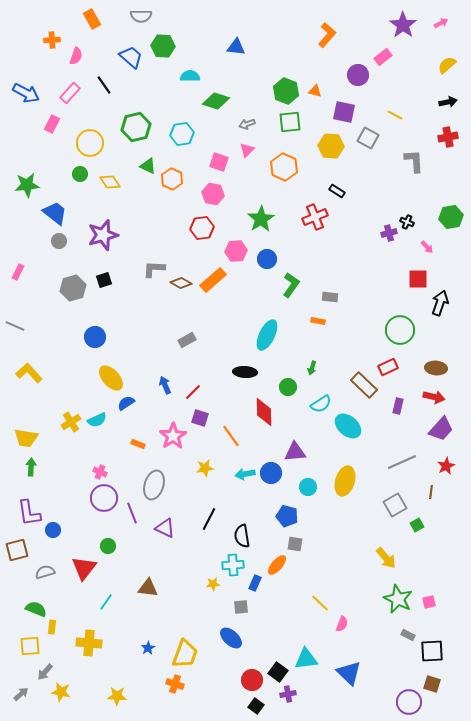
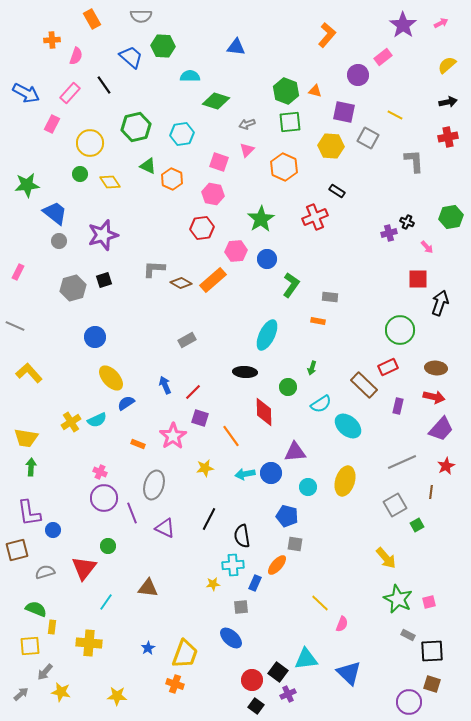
purple cross at (288, 694): rotated 14 degrees counterclockwise
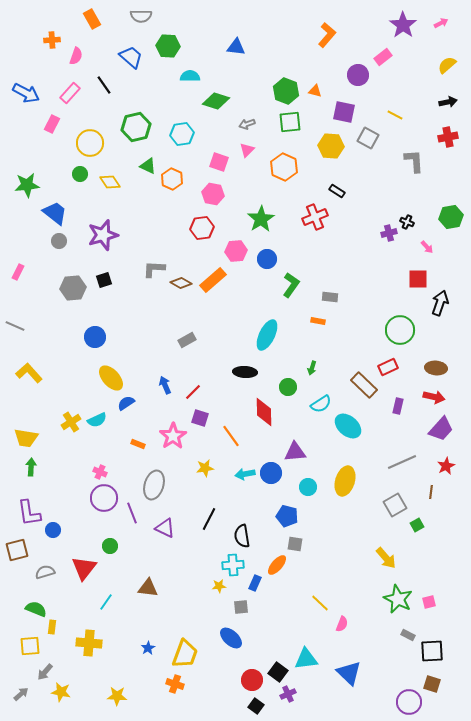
green hexagon at (163, 46): moved 5 px right
gray hexagon at (73, 288): rotated 10 degrees clockwise
green circle at (108, 546): moved 2 px right
yellow star at (213, 584): moved 6 px right, 2 px down
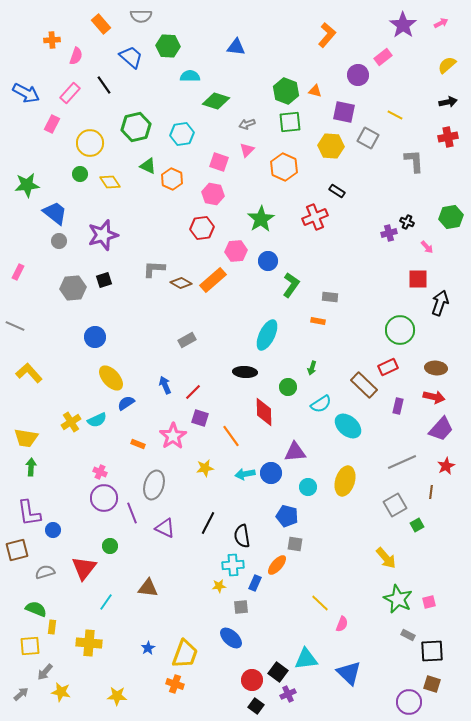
orange rectangle at (92, 19): moved 9 px right, 5 px down; rotated 12 degrees counterclockwise
blue circle at (267, 259): moved 1 px right, 2 px down
black line at (209, 519): moved 1 px left, 4 px down
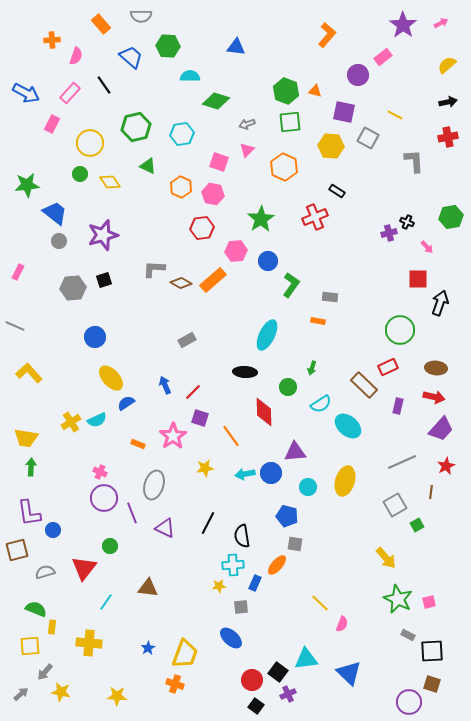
orange hexagon at (172, 179): moved 9 px right, 8 px down
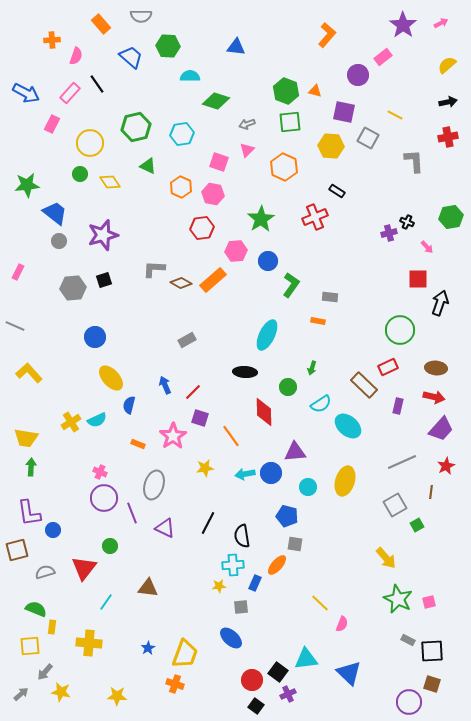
black line at (104, 85): moved 7 px left, 1 px up
blue semicircle at (126, 403): moved 3 px right, 2 px down; rotated 42 degrees counterclockwise
gray rectangle at (408, 635): moved 5 px down
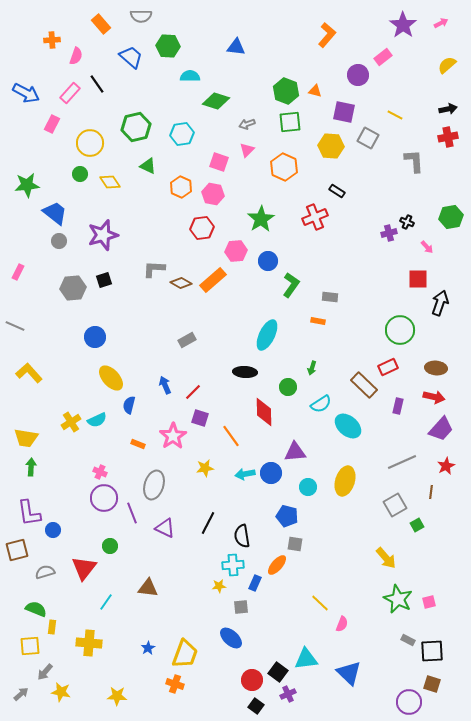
black arrow at (448, 102): moved 7 px down
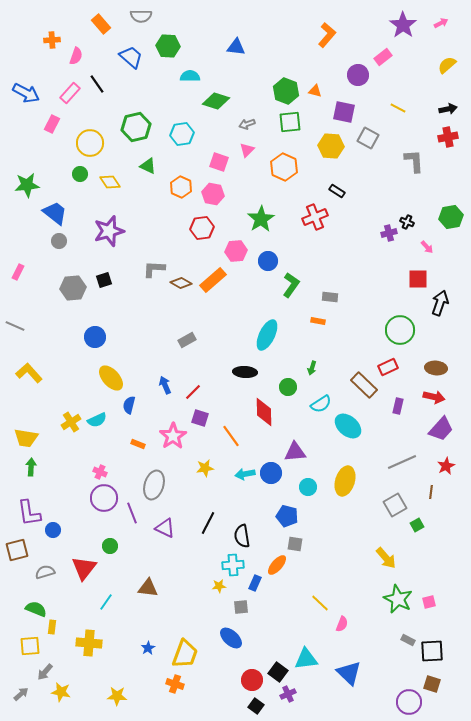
yellow line at (395, 115): moved 3 px right, 7 px up
purple star at (103, 235): moved 6 px right, 4 px up
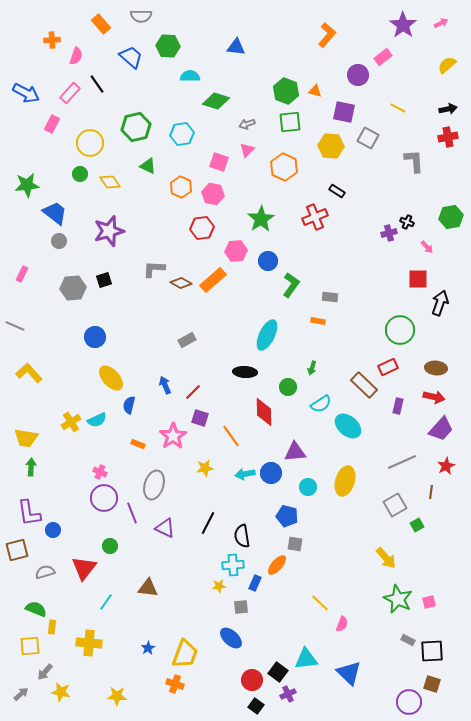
pink rectangle at (18, 272): moved 4 px right, 2 px down
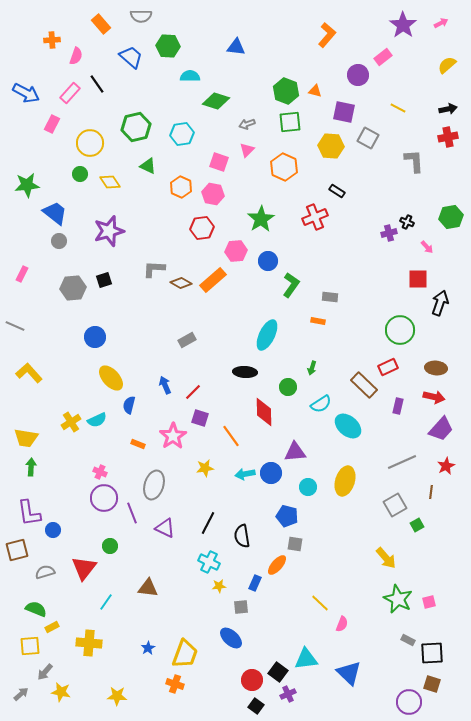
cyan cross at (233, 565): moved 24 px left, 3 px up; rotated 30 degrees clockwise
yellow rectangle at (52, 627): rotated 56 degrees clockwise
black square at (432, 651): moved 2 px down
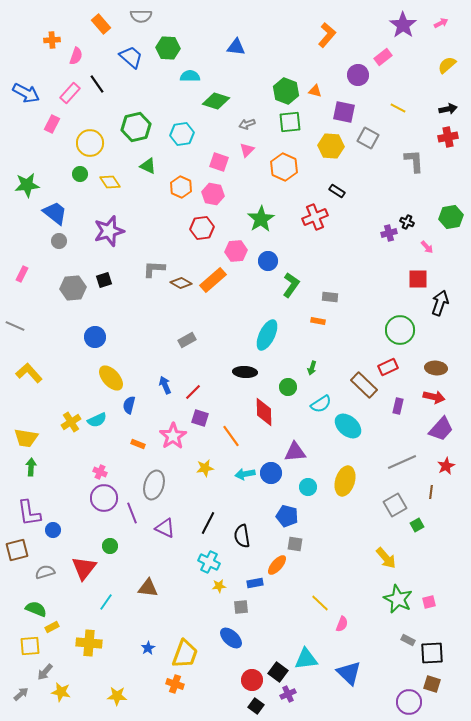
green hexagon at (168, 46): moved 2 px down
blue rectangle at (255, 583): rotated 56 degrees clockwise
